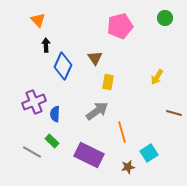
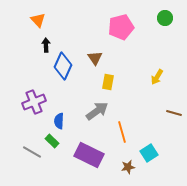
pink pentagon: moved 1 px right, 1 px down
blue semicircle: moved 4 px right, 7 px down
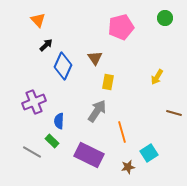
black arrow: rotated 48 degrees clockwise
gray arrow: rotated 20 degrees counterclockwise
